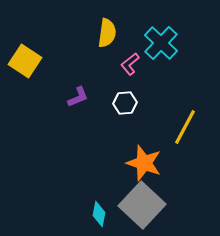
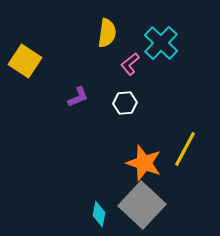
yellow line: moved 22 px down
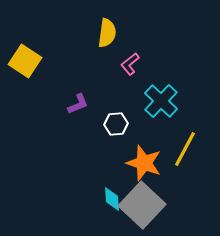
cyan cross: moved 58 px down
purple L-shape: moved 7 px down
white hexagon: moved 9 px left, 21 px down
cyan diamond: moved 13 px right, 15 px up; rotated 15 degrees counterclockwise
